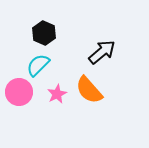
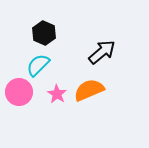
orange semicircle: rotated 108 degrees clockwise
pink star: rotated 12 degrees counterclockwise
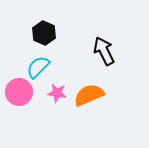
black arrow: moved 2 px right, 1 px up; rotated 76 degrees counterclockwise
cyan semicircle: moved 2 px down
orange semicircle: moved 5 px down
pink star: moved 1 px up; rotated 24 degrees counterclockwise
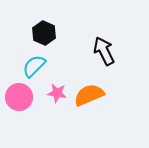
cyan semicircle: moved 4 px left, 1 px up
pink circle: moved 5 px down
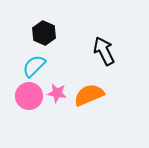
pink circle: moved 10 px right, 1 px up
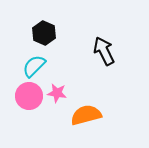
orange semicircle: moved 3 px left, 20 px down; rotated 8 degrees clockwise
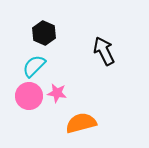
orange semicircle: moved 5 px left, 8 px down
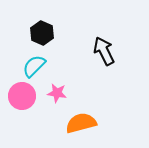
black hexagon: moved 2 px left
pink circle: moved 7 px left
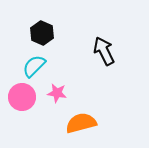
pink circle: moved 1 px down
